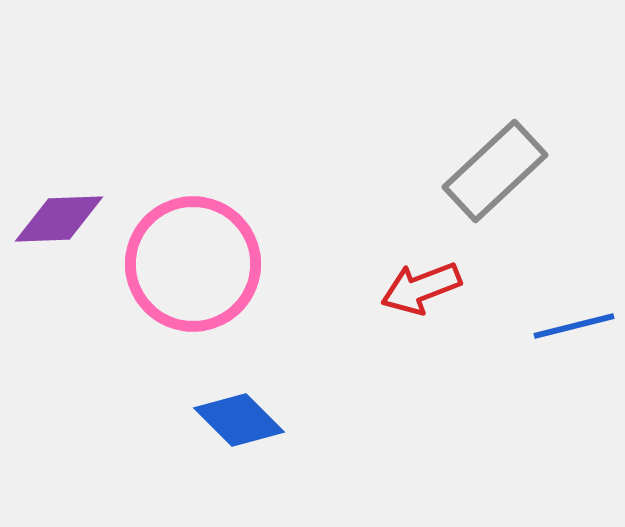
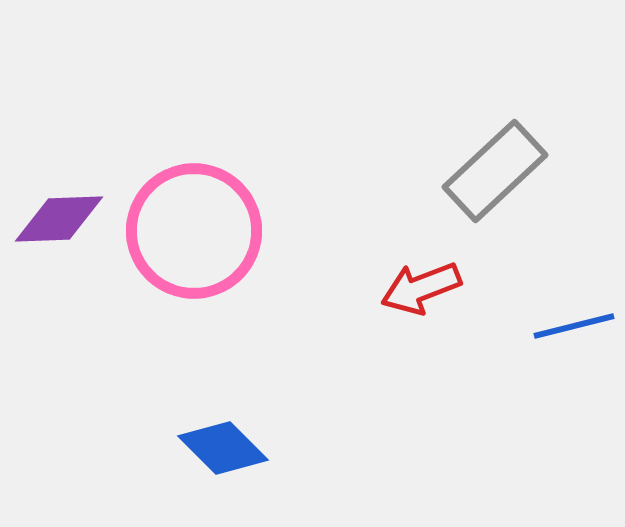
pink circle: moved 1 px right, 33 px up
blue diamond: moved 16 px left, 28 px down
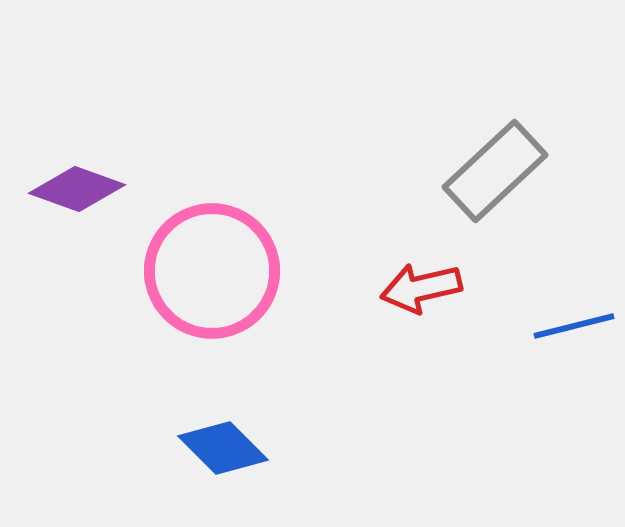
purple diamond: moved 18 px right, 30 px up; rotated 22 degrees clockwise
pink circle: moved 18 px right, 40 px down
red arrow: rotated 8 degrees clockwise
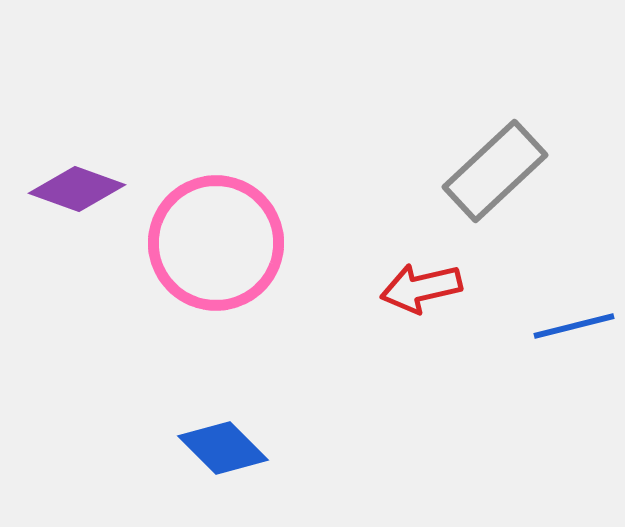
pink circle: moved 4 px right, 28 px up
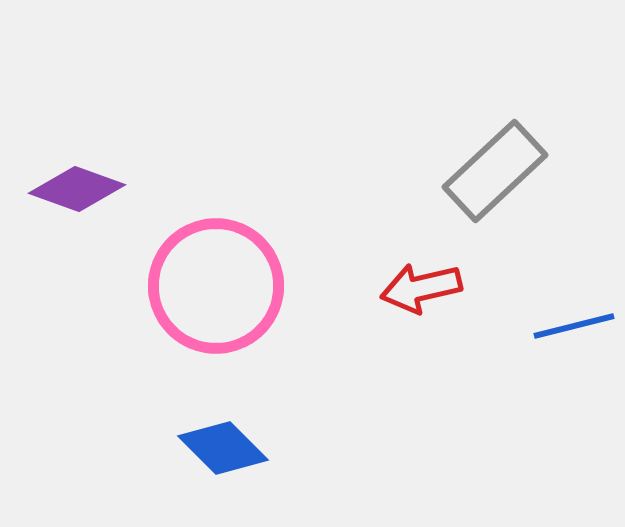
pink circle: moved 43 px down
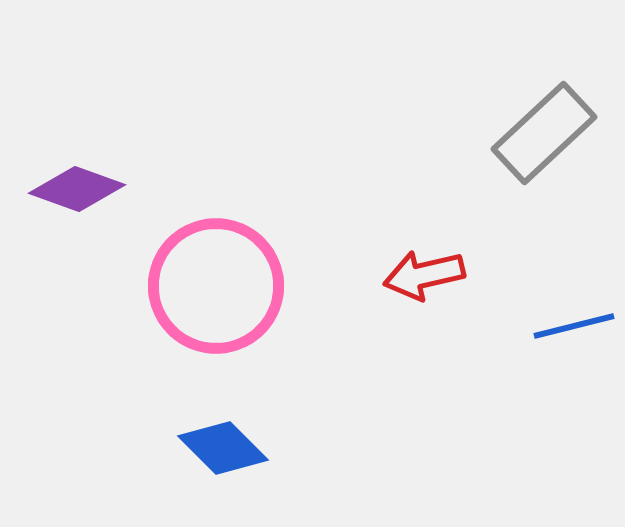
gray rectangle: moved 49 px right, 38 px up
red arrow: moved 3 px right, 13 px up
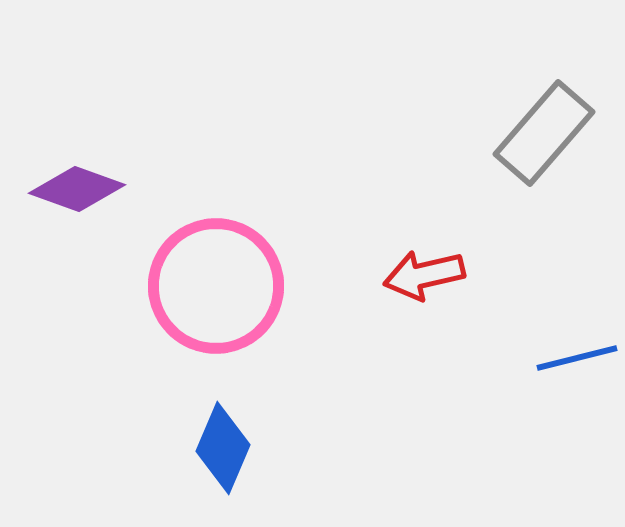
gray rectangle: rotated 6 degrees counterclockwise
blue line: moved 3 px right, 32 px down
blue diamond: rotated 68 degrees clockwise
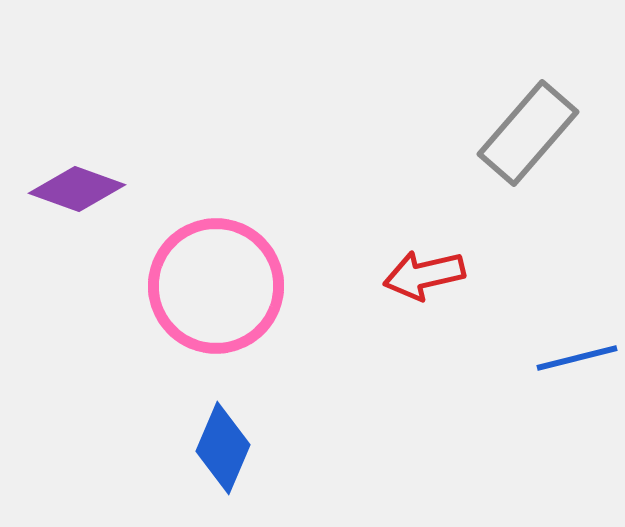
gray rectangle: moved 16 px left
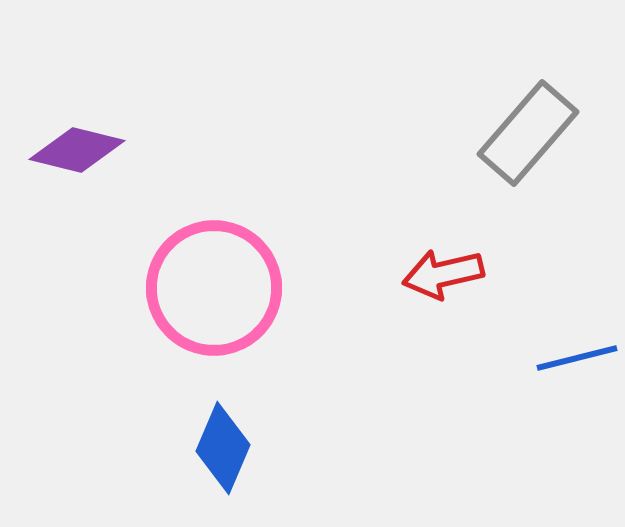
purple diamond: moved 39 px up; rotated 6 degrees counterclockwise
red arrow: moved 19 px right, 1 px up
pink circle: moved 2 px left, 2 px down
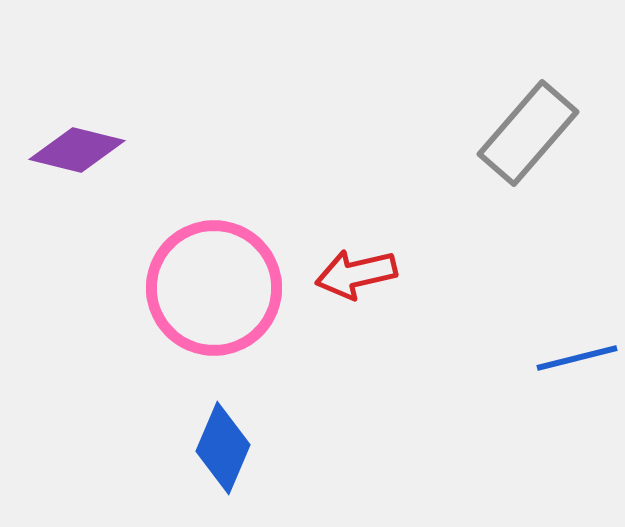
red arrow: moved 87 px left
